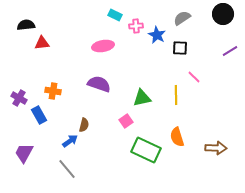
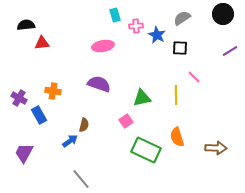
cyan rectangle: rotated 48 degrees clockwise
gray line: moved 14 px right, 10 px down
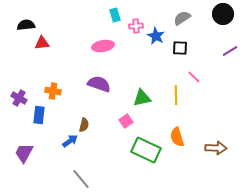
blue star: moved 1 px left, 1 px down
blue rectangle: rotated 36 degrees clockwise
